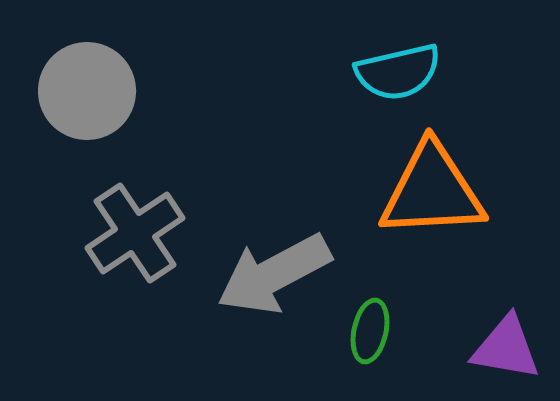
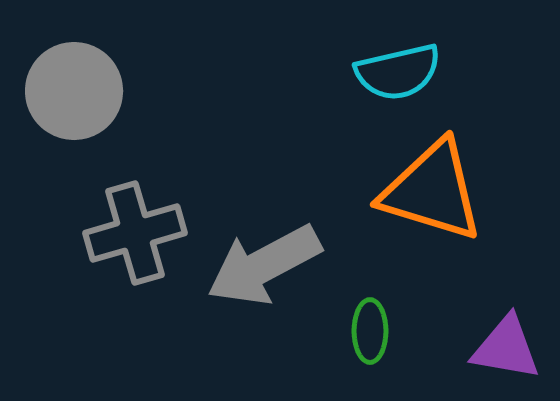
gray circle: moved 13 px left
orange triangle: rotated 20 degrees clockwise
gray cross: rotated 18 degrees clockwise
gray arrow: moved 10 px left, 9 px up
green ellipse: rotated 12 degrees counterclockwise
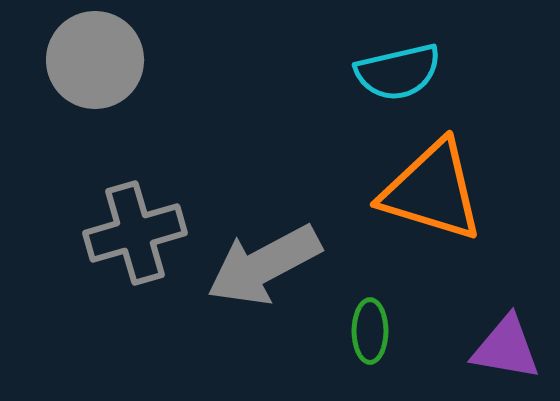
gray circle: moved 21 px right, 31 px up
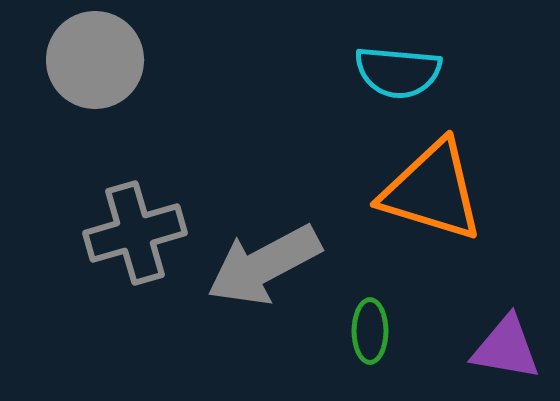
cyan semicircle: rotated 18 degrees clockwise
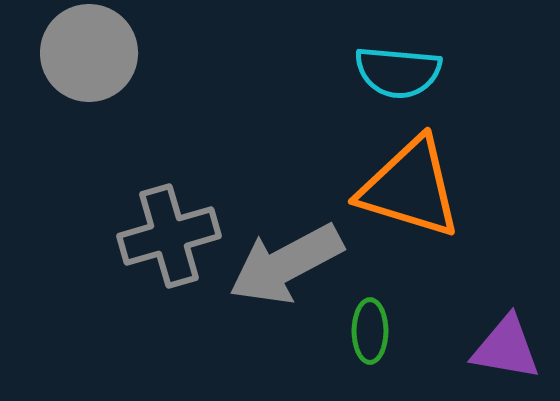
gray circle: moved 6 px left, 7 px up
orange triangle: moved 22 px left, 3 px up
gray cross: moved 34 px right, 3 px down
gray arrow: moved 22 px right, 1 px up
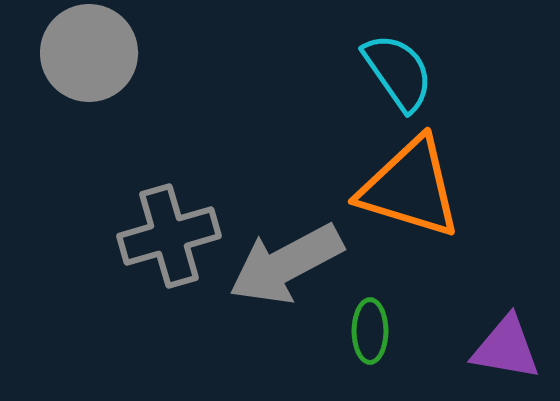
cyan semicircle: rotated 130 degrees counterclockwise
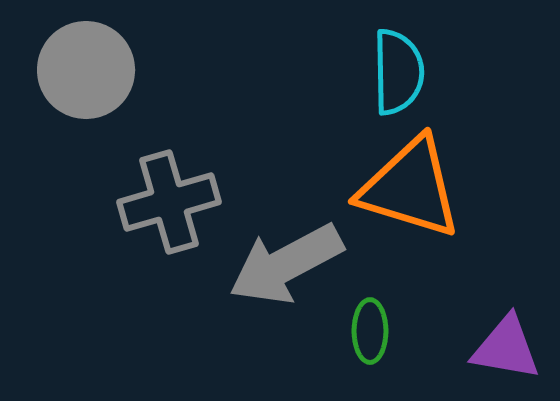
gray circle: moved 3 px left, 17 px down
cyan semicircle: rotated 34 degrees clockwise
gray cross: moved 34 px up
